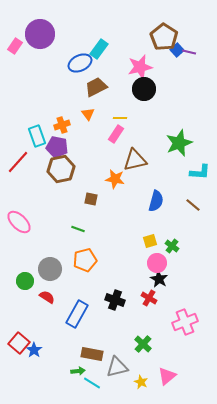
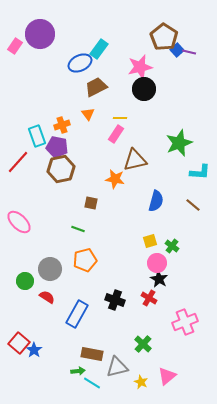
brown square at (91, 199): moved 4 px down
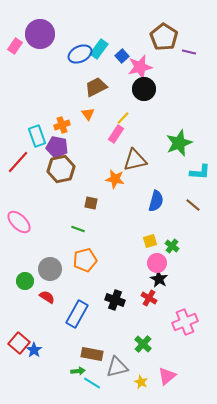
blue square at (177, 50): moved 55 px left, 6 px down
blue ellipse at (80, 63): moved 9 px up
yellow line at (120, 118): moved 3 px right; rotated 48 degrees counterclockwise
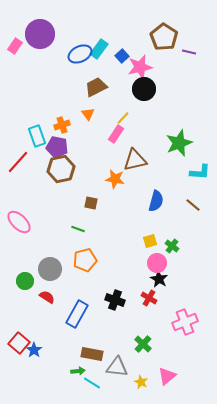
gray triangle at (117, 367): rotated 20 degrees clockwise
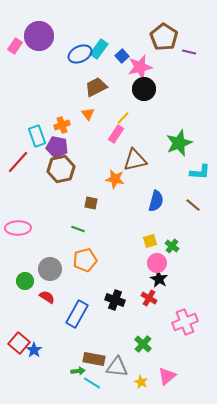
purple circle at (40, 34): moved 1 px left, 2 px down
pink ellipse at (19, 222): moved 1 px left, 6 px down; rotated 45 degrees counterclockwise
brown rectangle at (92, 354): moved 2 px right, 5 px down
